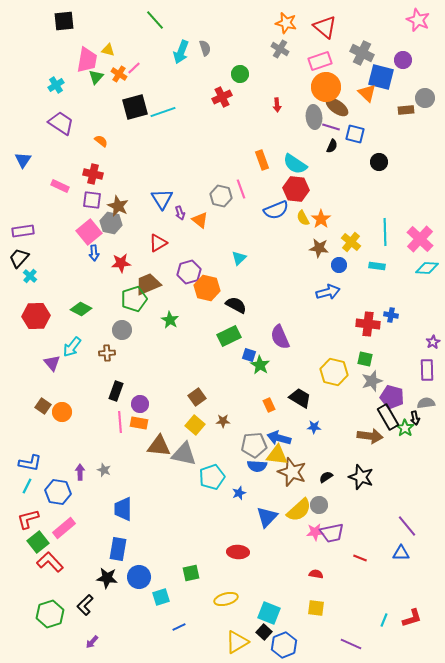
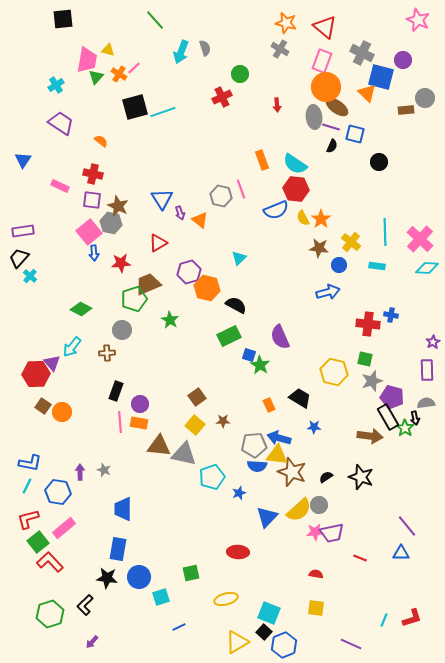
black square at (64, 21): moved 1 px left, 2 px up
pink rectangle at (320, 61): moved 2 px right; rotated 50 degrees counterclockwise
red hexagon at (36, 316): moved 58 px down
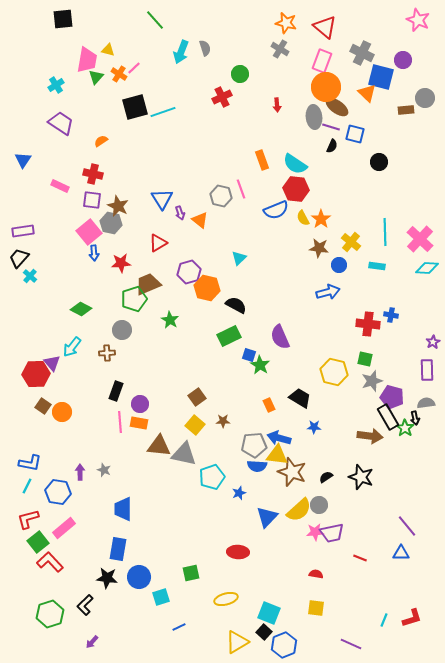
orange semicircle at (101, 141): rotated 72 degrees counterclockwise
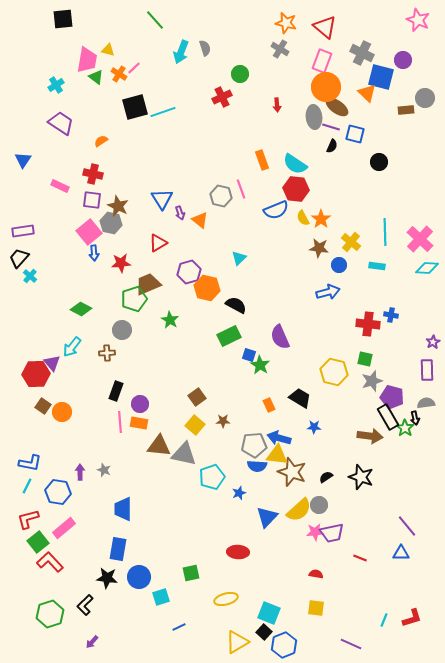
green triangle at (96, 77): rotated 35 degrees counterclockwise
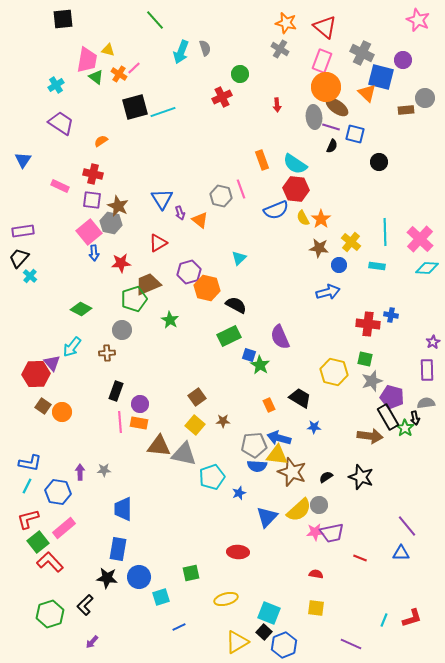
gray star at (104, 470): rotated 24 degrees counterclockwise
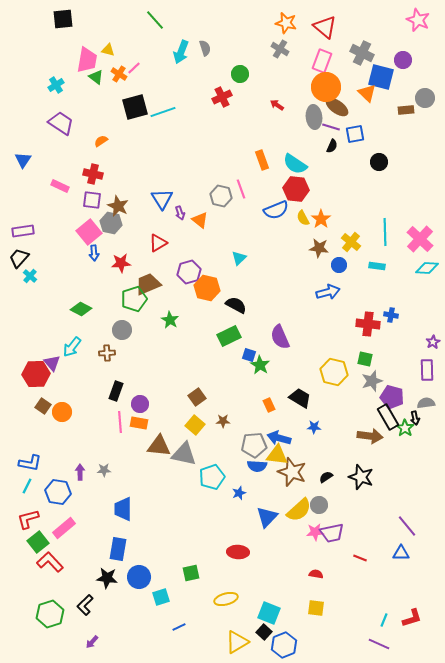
red arrow at (277, 105): rotated 128 degrees clockwise
blue square at (355, 134): rotated 24 degrees counterclockwise
purple line at (351, 644): moved 28 px right
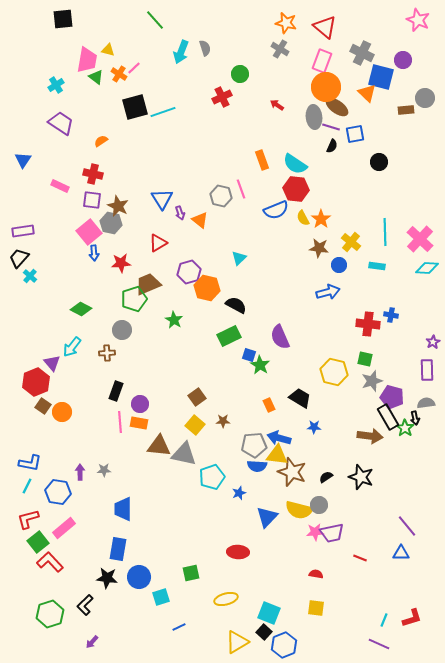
green star at (170, 320): moved 4 px right
red hexagon at (36, 374): moved 8 px down; rotated 20 degrees counterclockwise
yellow semicircle at (299, 510): rotated 56 degrees clockwise
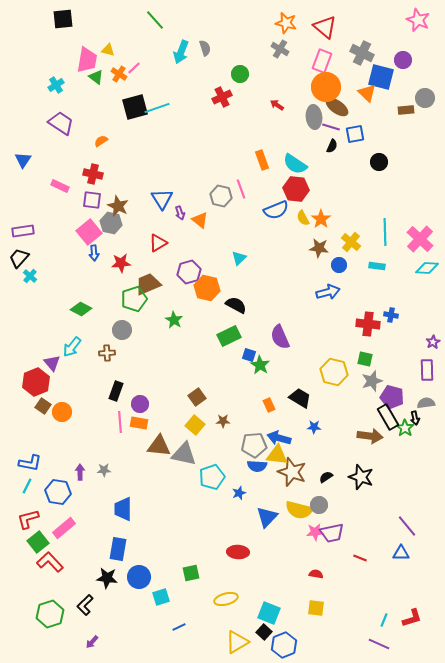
cyan line at (163, 112): moved 6 px left, 4 px up
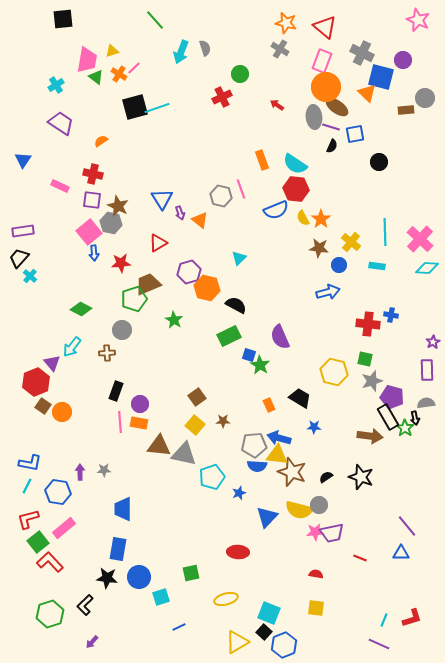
yellow triangle at (108, 50): moved 4 px right, 1 px down; rotated 32 degrees counterclockwise
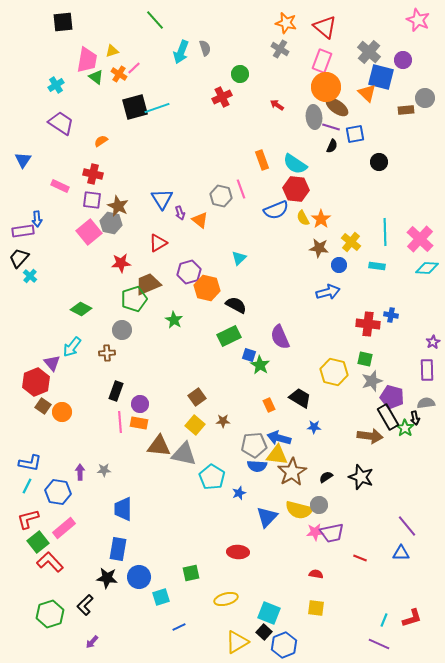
black square at (63, 19): moved 3 px down
gray cross at (362, 53): moved 7 px right, 1 px up; rotated 15 degrees clockwise
blue arrow at (94, 253): moved 57 px left, 34 px up
brown star at (292, 472): rotated 20 degrees clockwise
cyan pentagon at (212, 477): rotated 20 degrees counterclockwise
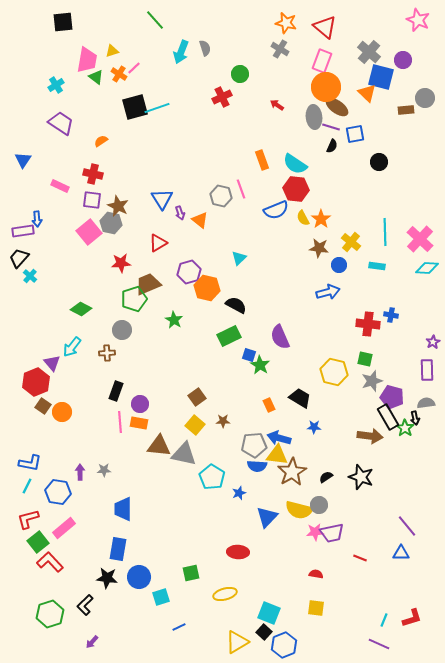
yellow ellipse at (226, 599): moved 1 px left, 5 px up
